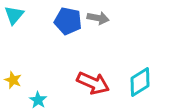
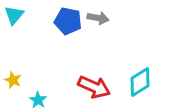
red arrow: moved 1 px right, 4 px down
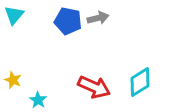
gray arrow: rotated 25 degrees counterclockwise
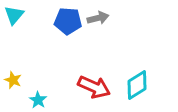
blue pentagon: rotated 8 degrees counterclockwise
cyan diamond: moved 3 px left, 3 px down
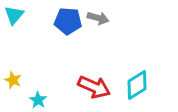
gray arrow: rotated 30 degrees clockwise
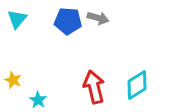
cyan triangle: moved 3 px right, 4 px down
red arrow: rotated 128 degrees counterclockwise
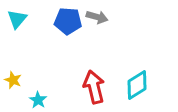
gray arrow: moved 1 px left, 1 px up
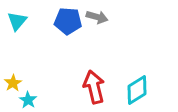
cyan triangle: moved 2 px down
yellow star: moved 3 px down; rotated 18 degrees clockwise
cyan diamond: moved 5 px down
cyan star: moved 10 px left
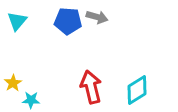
red arrow: moved 3 px left
cyan star: moved 3 px right; rotated 30 degrees counterclockwise
